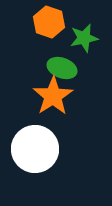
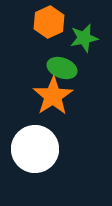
orange hexagon: rotated 16 degrees clockwise
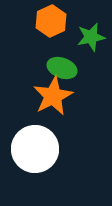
orange hexagon: moved 2 px right, 1 px up
green star: moved 7 px right, 1 px up
orange star: rotated 6 degrees clockwise
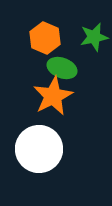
orange hexagon: moved 6 px left, 17 px down; rotated 12 degrees counterclockwise
green star: moved 3 px right
white circle: moved 4 px right
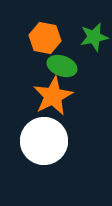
orange hexagon: rotated 12 degrees counterclockwise
green ellipse: moved 2 px up
white circle: moved 5 px right, 8 px up
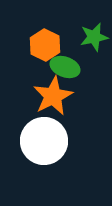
orange hexagon: moved 7 px down; rotated 16 degrees clockwise
green ellipse: moved 3 px right, 1 px down
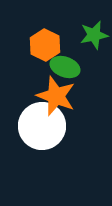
green star: moved 2 px up
orange star: moved 3 px right; rotated 24 degrees counterclockwise
white circle: moved 2 px left, 15 px up
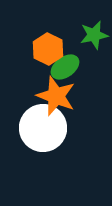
orange hexagon: moved 3 px right, 4 px down
green ellipse: rotated 56 degrees counterclockwise
white circle: moved 1 px right, 2 px down
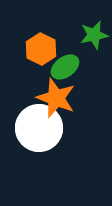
orange hexagon: moved 7 px left
orange star: moved 2 px down
white circle: moved 4 px left
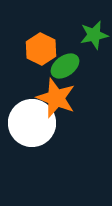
green ellipse: moved 1 px up
white circle: moved 7 px left, 5 px up
